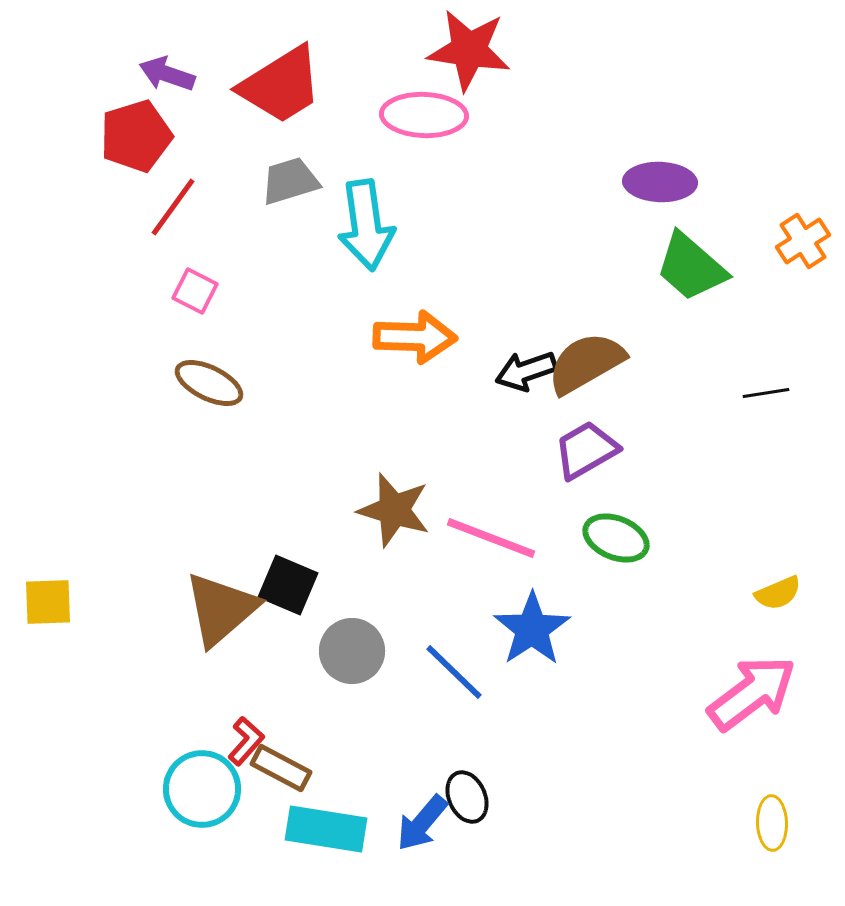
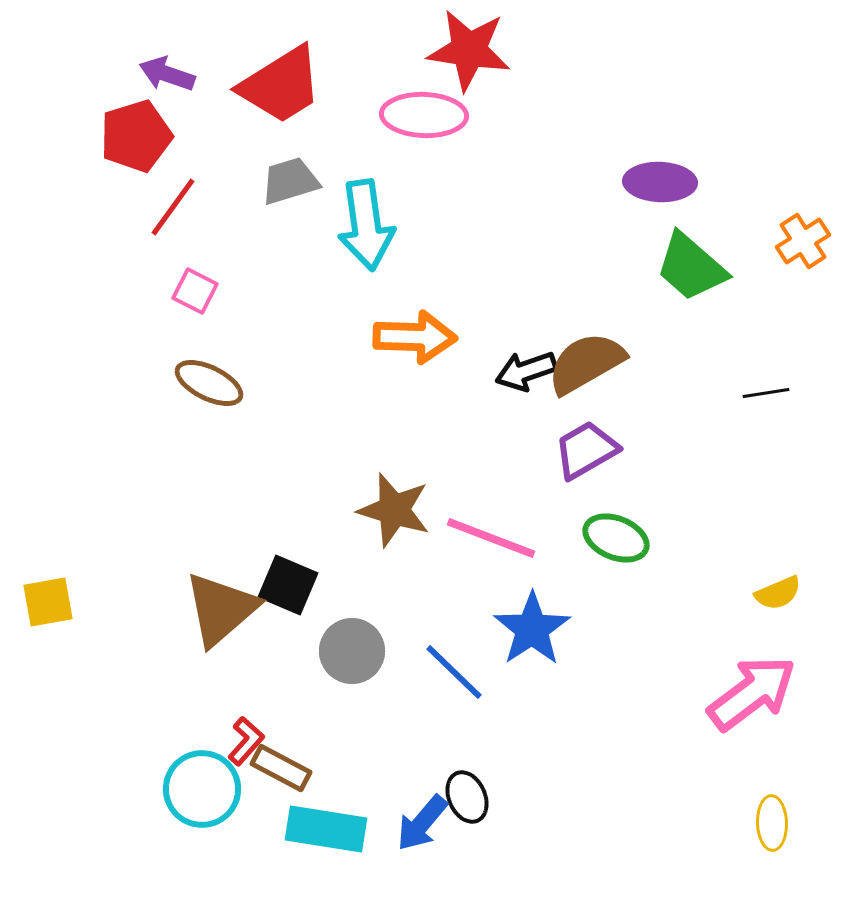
yellow square: rotated 8 degrees counterclockwise
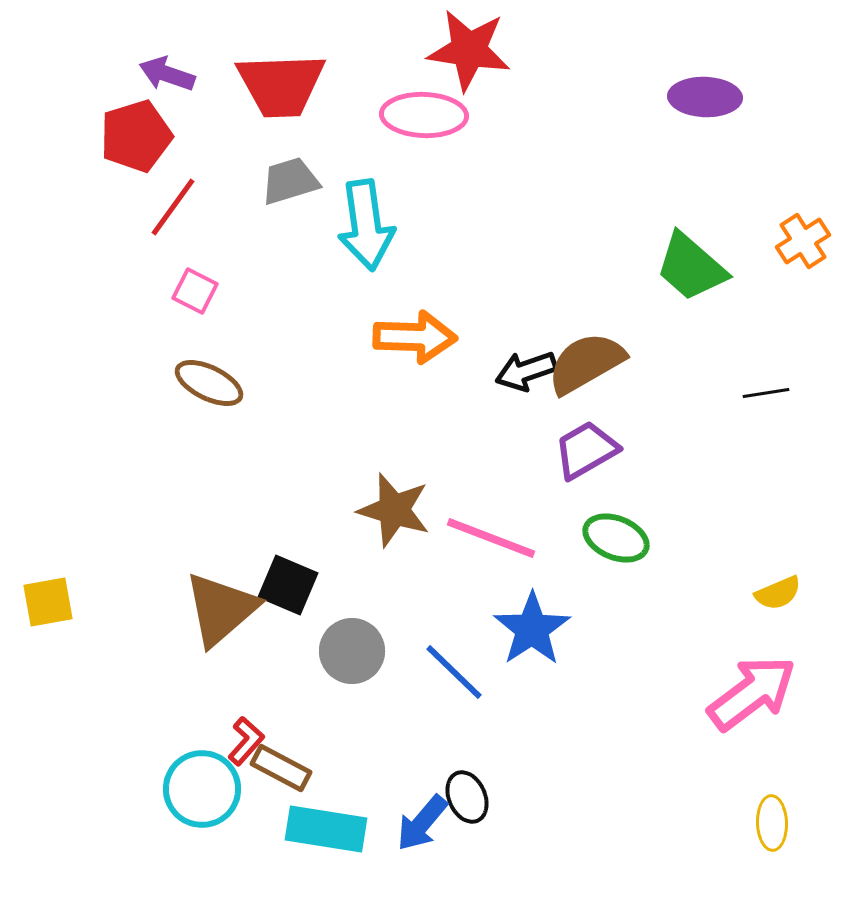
red trapezoid: rotated 30 degrees clockwise
purple ellipse: moved 45 px right, 85 px up
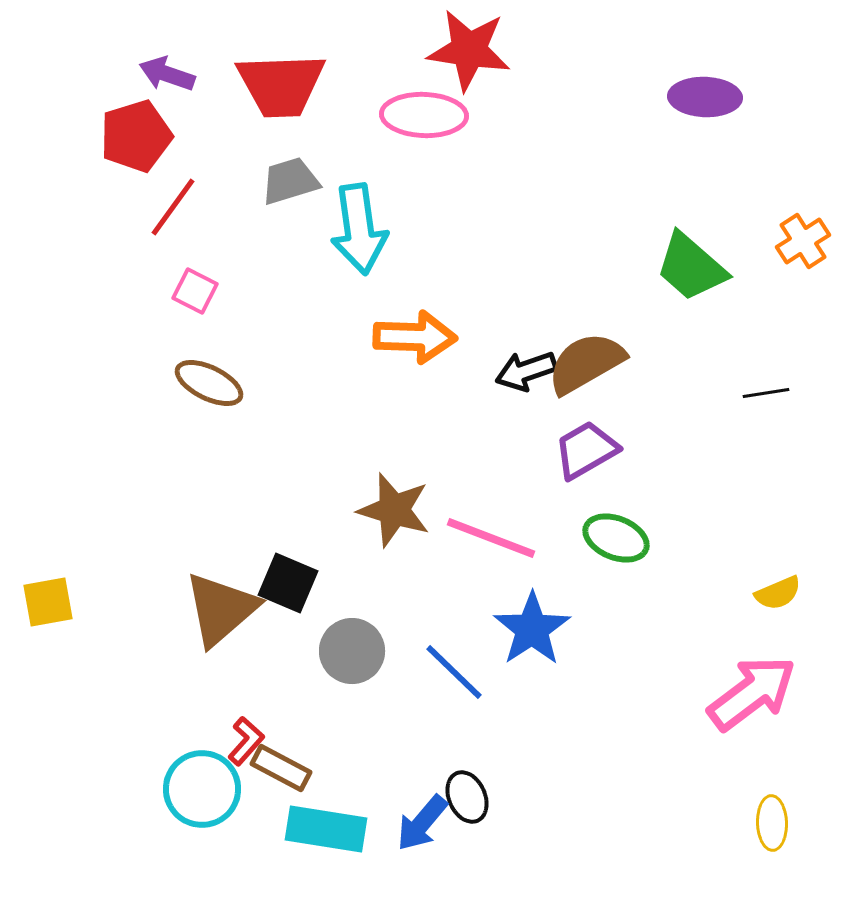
cyan arrow: moved 7 px left, 4 px down
black square: moved 2 px up
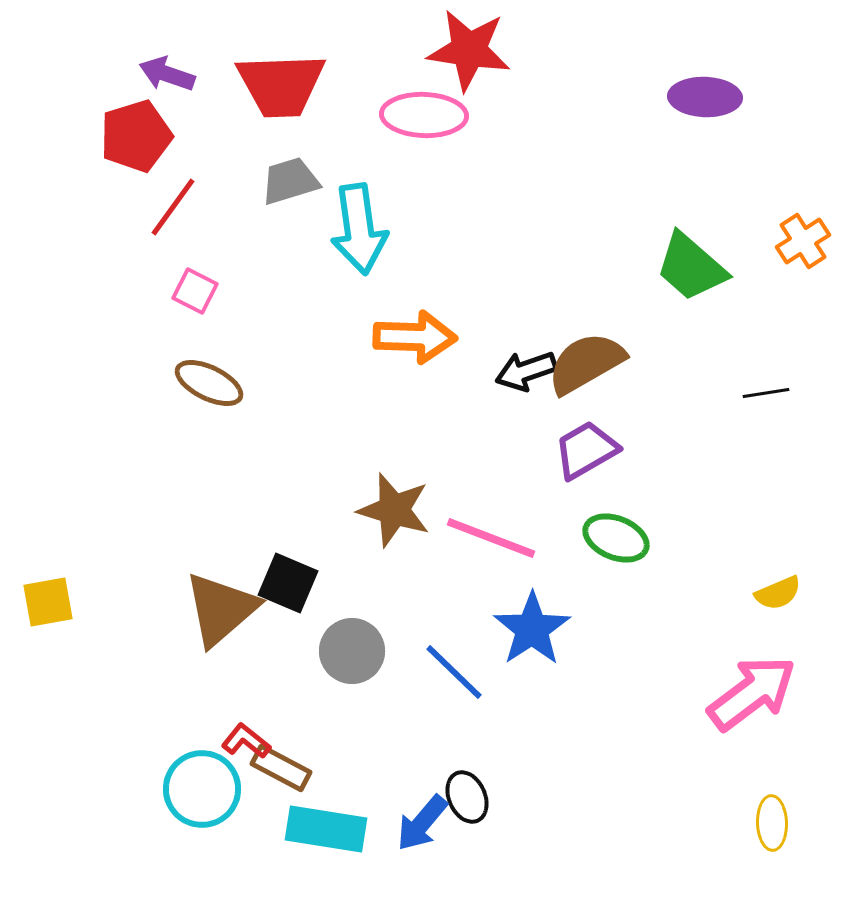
red L-shape: rotated 93 degrees counterclockwise
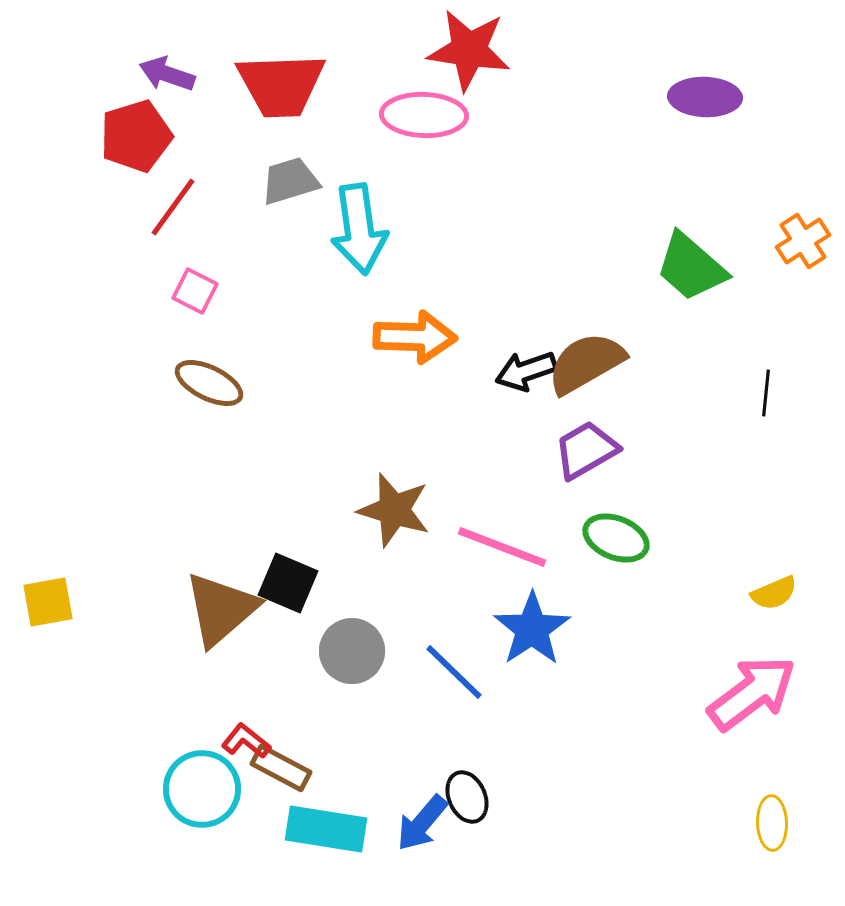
black line: rotated 75 degrees counterclockwise
pink line: moved 11 px right, 9 px down
yellow semicircle: moved 4 px left
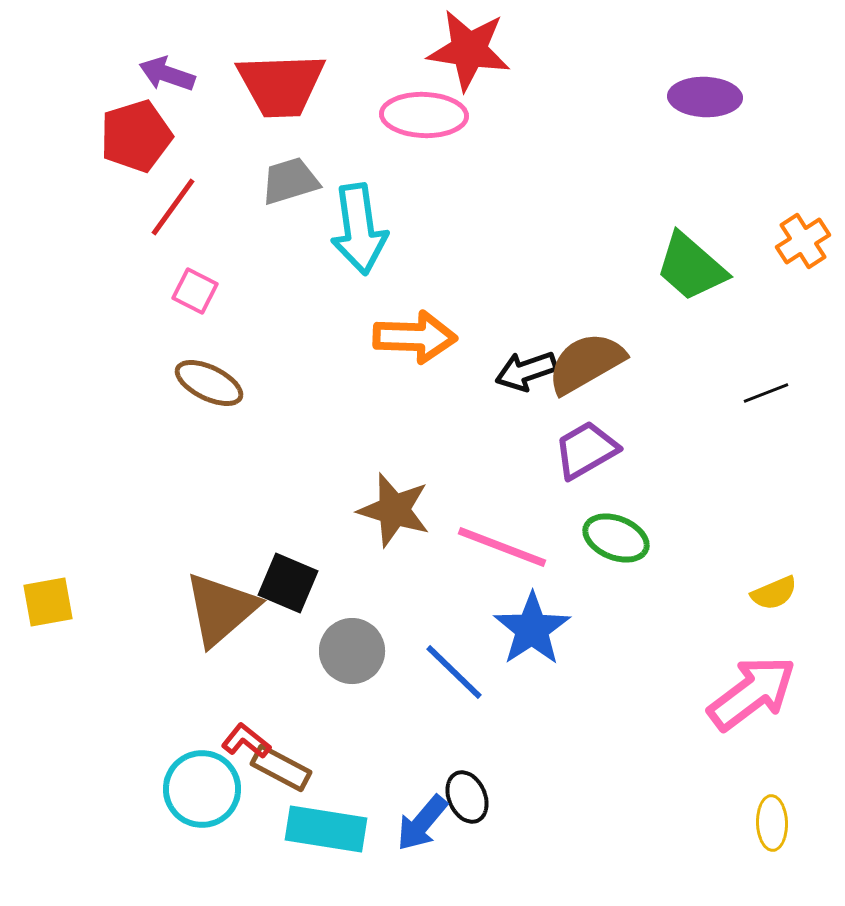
black line: rotated 63 degrees clockwise
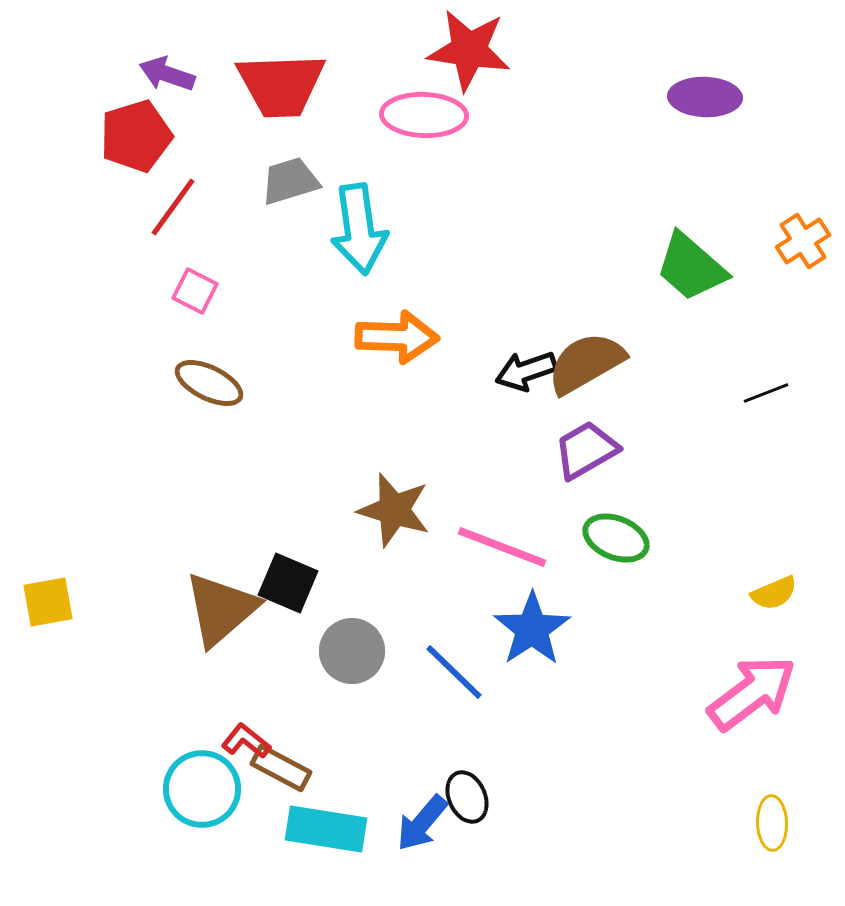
orange arrow: moved 18 px left
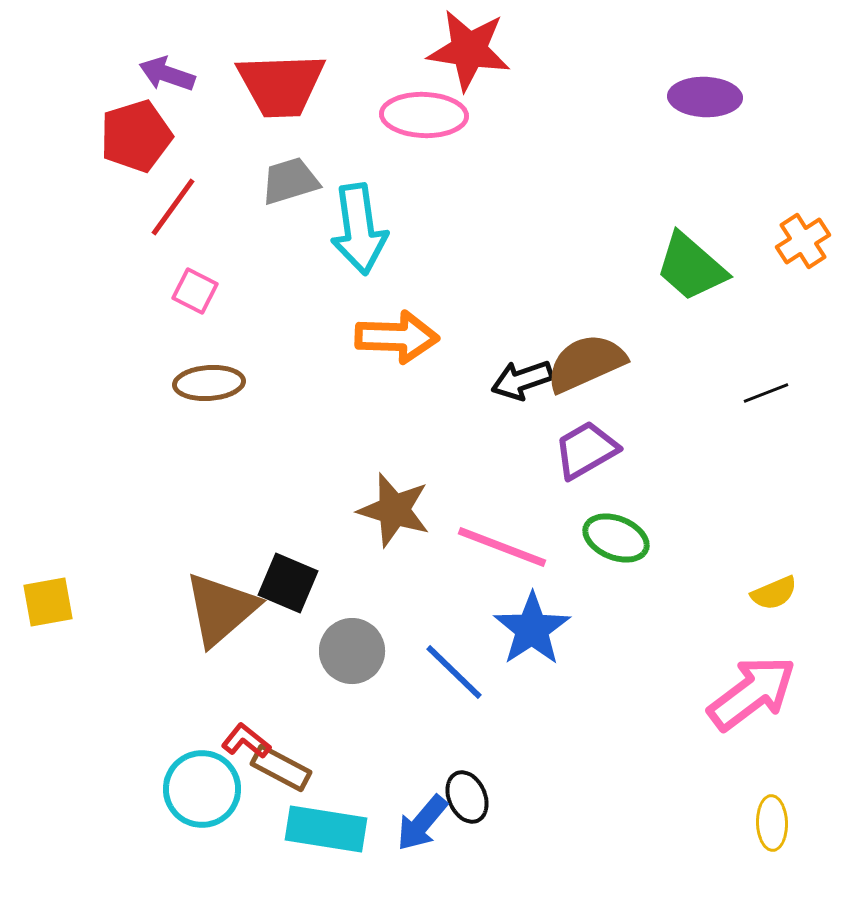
brown semicircle: rotated 6 degrees clockwise
black arrow: moved 4 px left, 9 px down
brown ellipse: rotated 30 degrees counterclockwise
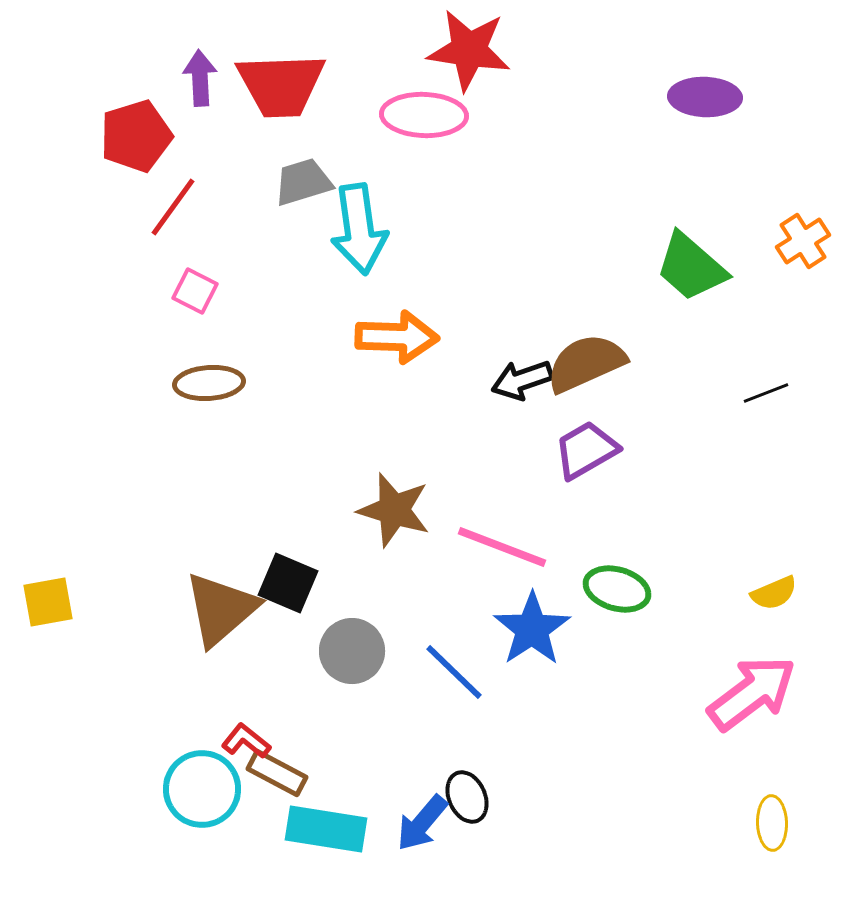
purple arrow: moved 33 px right, 4 px down; rotated 68 degrees clockwise
gray trapezoid: moved 13 px right, 1 px down
green ellipse: moved 1 px right, 51 px down; rotated 6 degrees counterclockwise
brown rectangle: moved 4 px left, 5 px down
